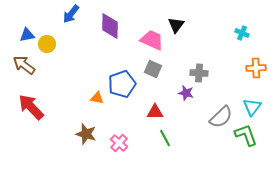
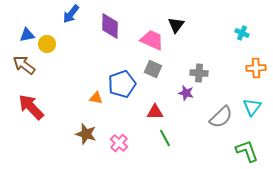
orange triangle: moved 1 px left
green L-shape: moved 1 px right, 16 px down
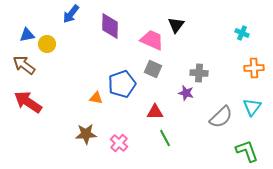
orange cross: moved 2 px left
red arrow: moved 3 px left, 5 px up; rotated 12 degrees counterclockwise
brown star: rotated 20 degrees counterclockwise
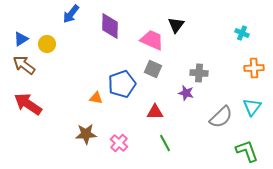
blue triangle: moved 6 px left, 4 px down; rotated 21 degrees counterclockwise
red arrow: moved 2 px down
green line: moved 5 px down
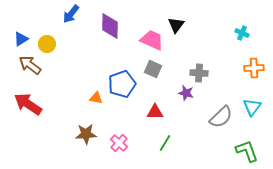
brown arrow: moved 6 px right
green line: rotated 60 degrees clockwise
